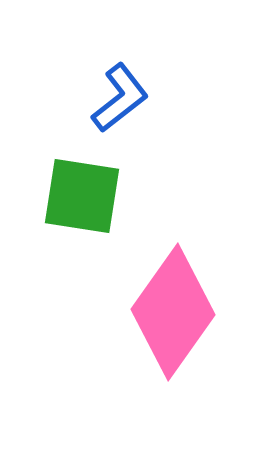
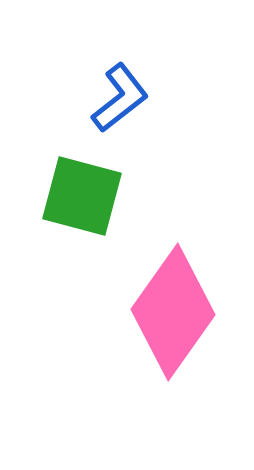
green square: rotated 6 degrees clockwise
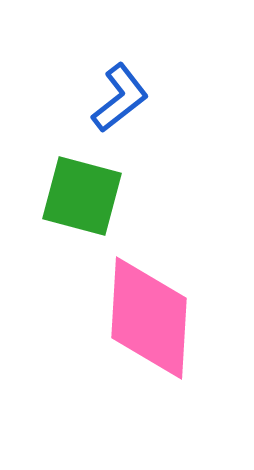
pink diamond: moved 24 px left, 6 px down; rotated 32 degrees counterclockwise
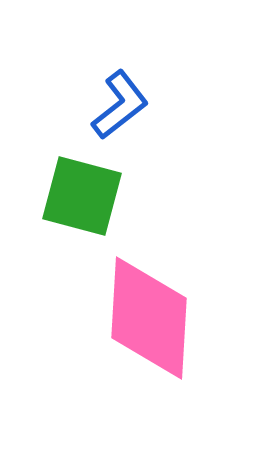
blue L-shape: moved 7 px down
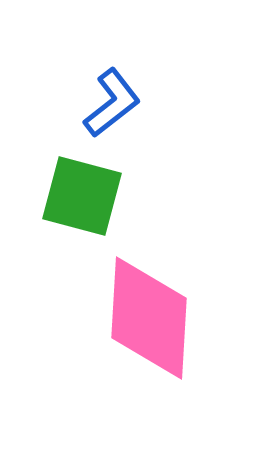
blue L-shape: moved 8 px left, 2 px up
